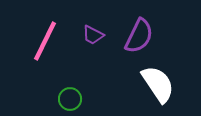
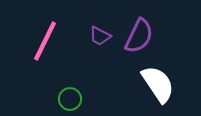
purple trapezoid: moved 7 px right, 1 px down
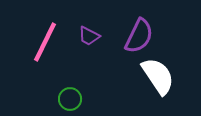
purple trapezoid: moved 11 px left
pink line: moved 1 px down
white semicircle: moved 8 px up
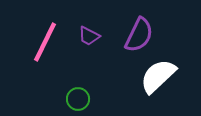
purple semicircle: moved 1 px up
white semicircle: rotated 99 degrees counterclockwise
green circle: moved 8 px right
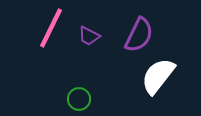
pink line: moved 6 px right, 14 px up
white semicircle: rotated 9 degrees counterclockwise
green circle: moved 1 px right
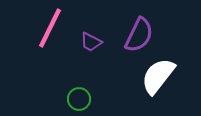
pink line: moved 1 px left
purple trapezoid: moved 2 px right, 6 px down
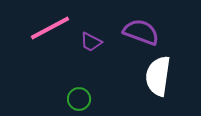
pink line: rotated 36 degrees clockwise
purple semicircle: moved 2 px right, 3 px up; rotated 96 degrees counterclockwise
white semicircle: rotated 30 degrees counterclockwise
